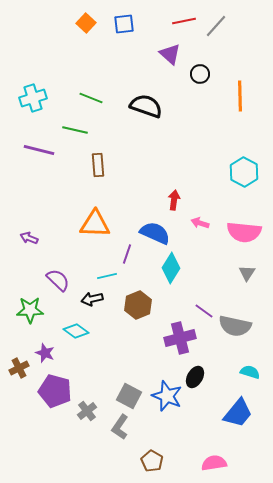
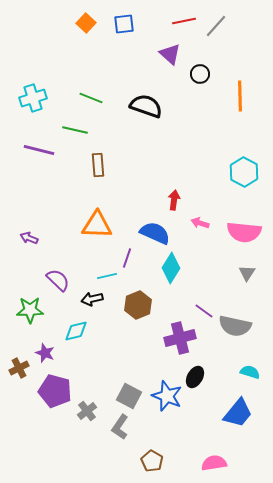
orange triangle at (95, 224): moved 2 px right, 1 px down
purple line at (127, 254): moved 4 px down
cyan diamond at (76, 331): rotated 50 degrees counterclockwise
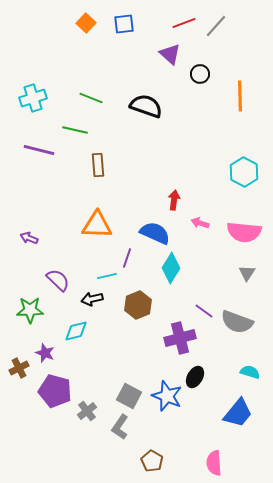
red line at (184, 21): moved 2 px down; rotated 10 degrees counterclockwise
gray semicircle at (235, 326): moved 2 px right, 4 px up; rotated 8 degrees clockwise
pink semicircle at (214, 463): rotated 85 degrees counterclockwise
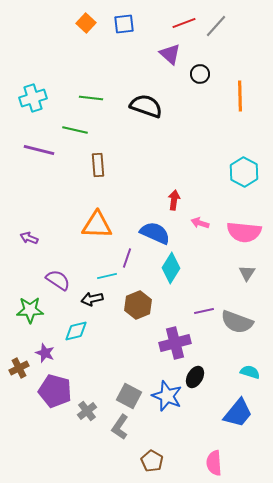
green line at (91, 98): rotated 15 degrees counterclockwise
purple semicircle at (58, 280): rotated 10 degrees counterclockwise
purple line at (204, 311): rotated 48 degrees counterclockwise
purple cross at (180, 338): moved 5 px left, 5 px down
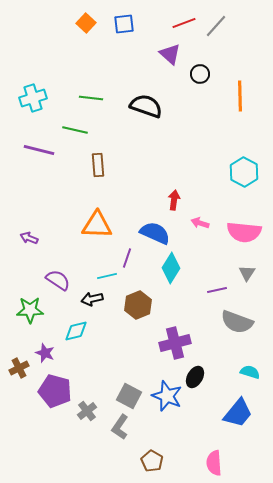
purple line at (204, 311): moved 13 px right, 21 px up
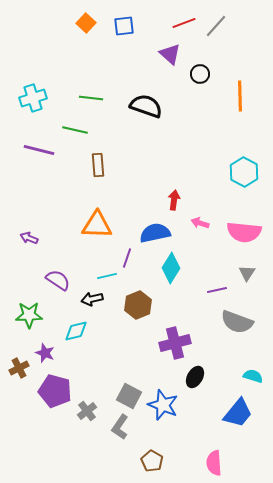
blue square at (124, 24): moved 2 px down
blue semicircle at (155, 233): rotated 36 degrees counterclockwise
green star at (30, 310): moved 1 px left, 5 px down
cyan semicircle at (250, 372): moved 3 px right, 4 px down
blue star at (167, 396): moved 4 px left, 9 px down
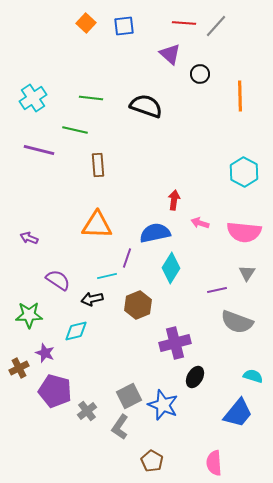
red line at (184, 23): rotated 25 degrees clockwise
cyan cross at (33, 98): rotated 16 degrees counterclockwise
gray square at (129, 396): rotated 35 degrees clockwise
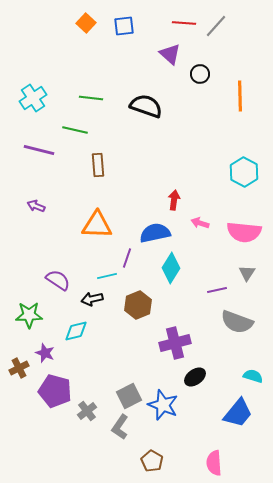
purple arrow at (29, 238): moved 7 px right, 32 px up
black ellipse at (195, 377): rotated 25 degrees clockwise
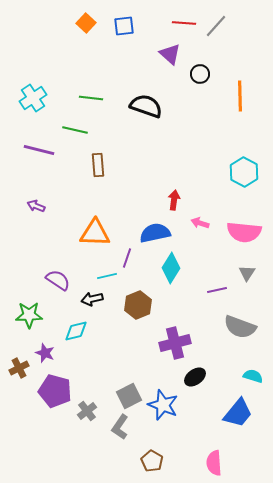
orange triangle at (97, 225): moved 2 px left, 8 px down
gray semicircle at (237, 322): moved 3 px right, 5 px down
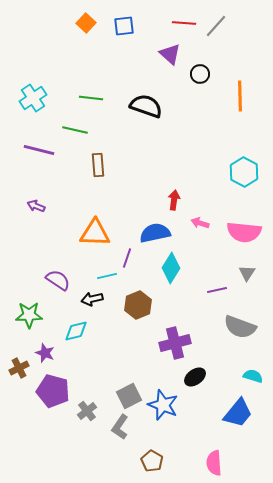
purple pentagon at (55, 391): moved 2 px left
